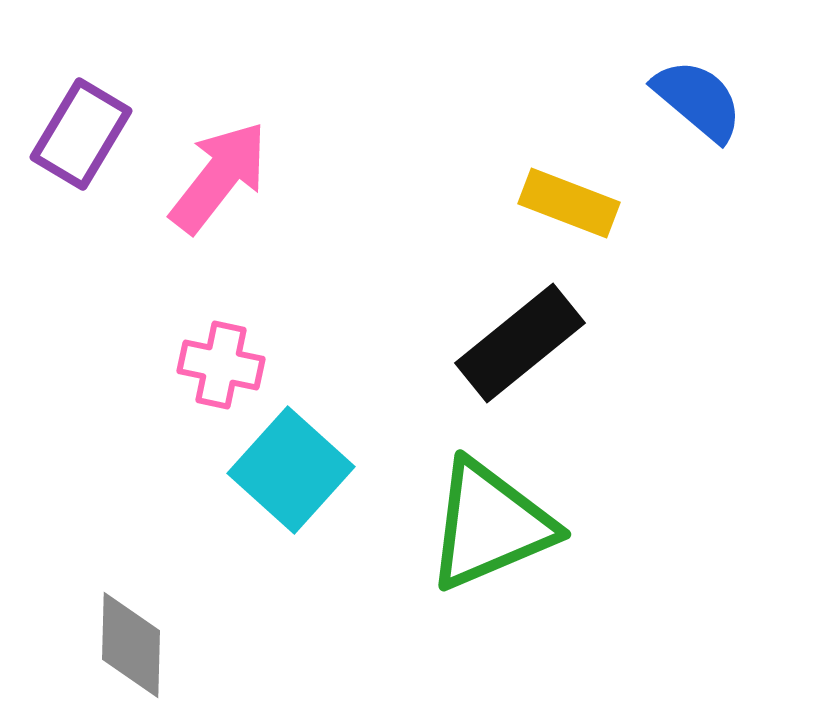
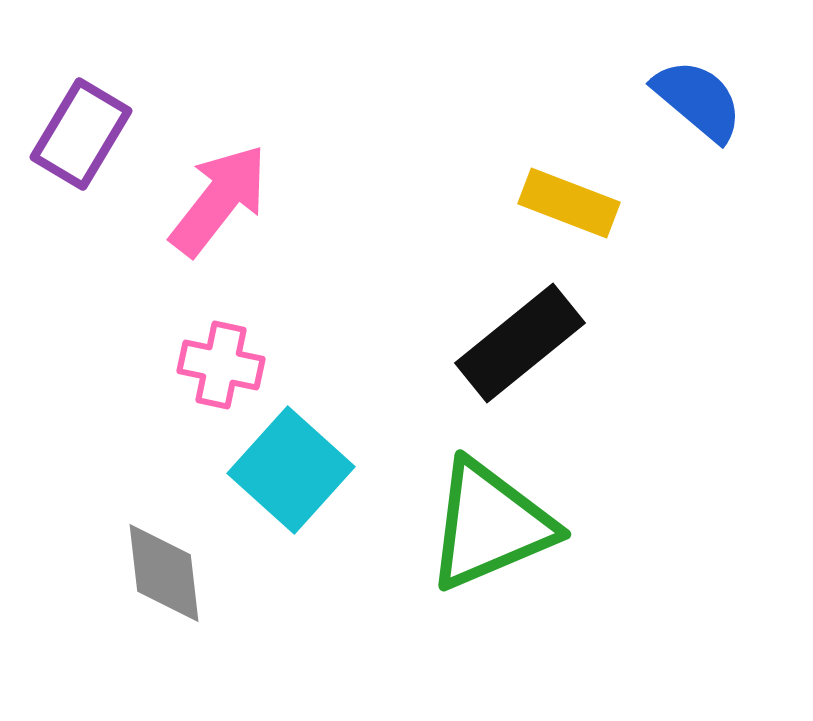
pink arrow: moved 23 px down
gray diamond: moved 33 px right, 72 px up; rotated 8 degrees counterclockwise
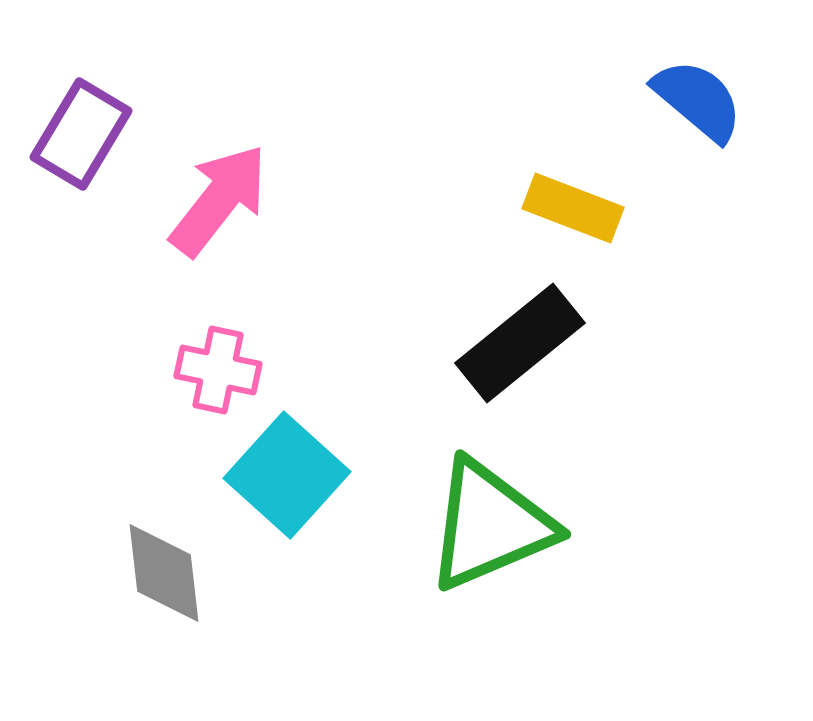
yellow rectangle: moved 4 px right, 5 px down
pink cross: moved 3 px left, 5 px down
cyan square: moved 4 px left, 5 px down
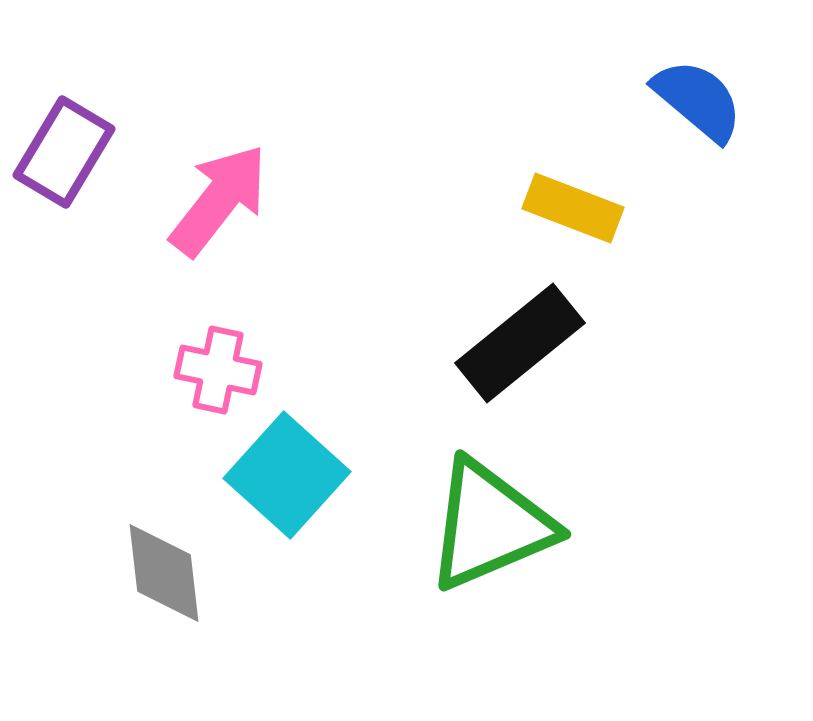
purple rectangle: moved 17 px left, 18 px down
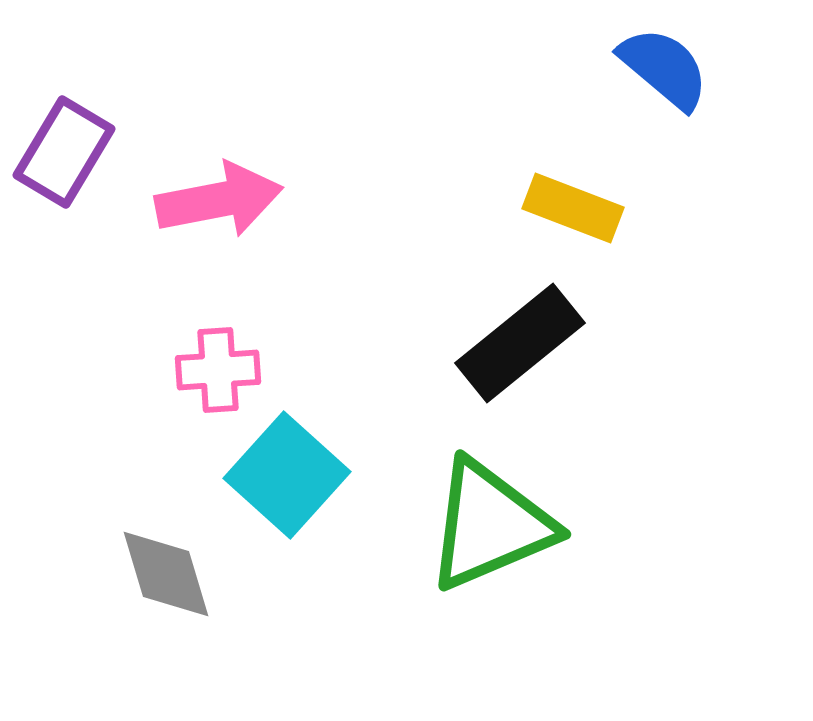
blue semicircle: moved 34 px left, 32 px up
pink arrow: rotated 41 degrees clockwise
pink cross: rotated 16 degrees counterclockwise
gray diamond: moved 2 px right, 1 px down; rotated 10 degrees counterclockwise
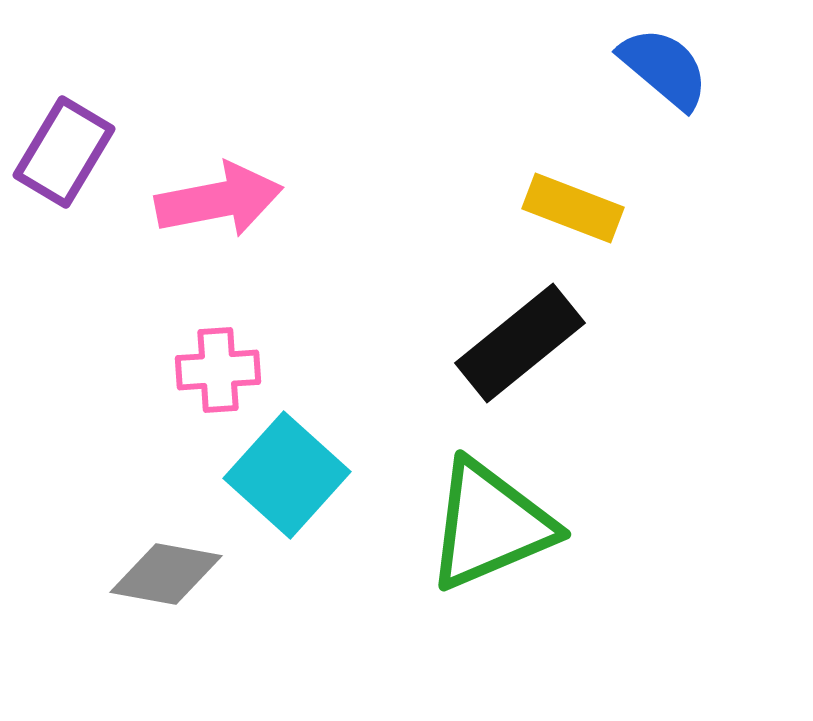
gray diamond: rotated 63 degrees counterclockwise
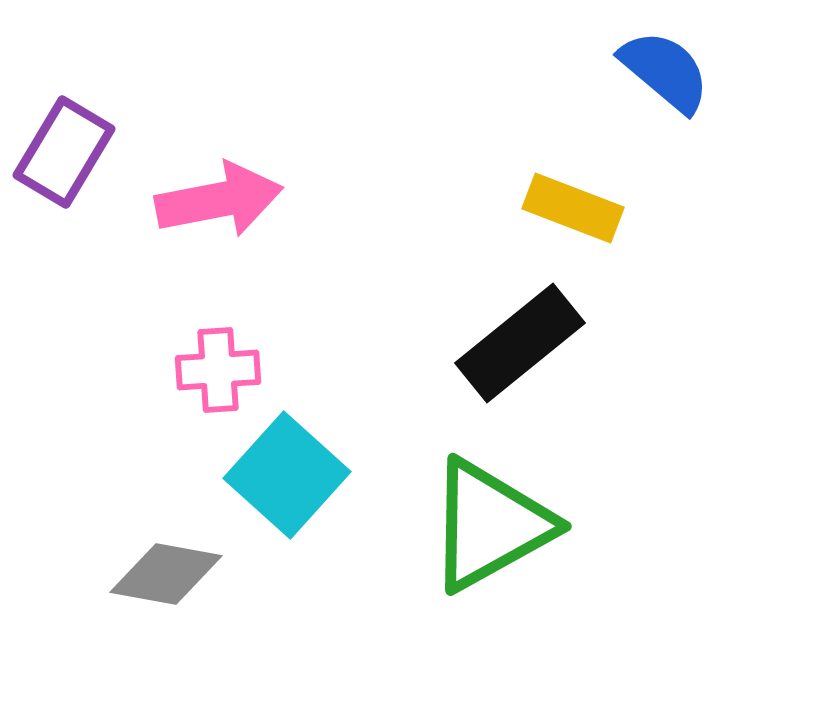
blue semicircle: moved 1 px right, 3 px down
green triangle: rotated 6 degrees counterclockwise
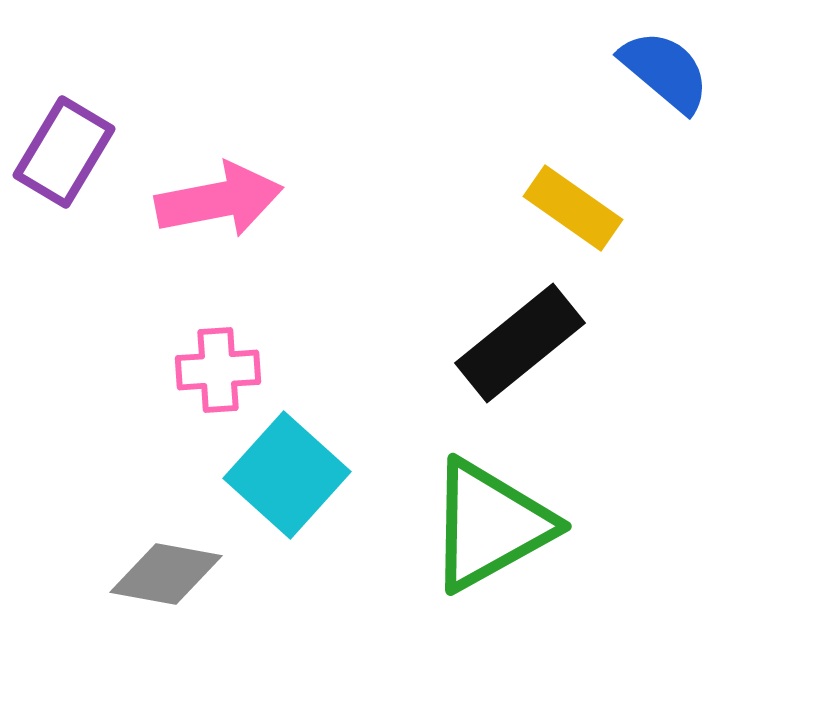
yellow rectangle: rotated 14 degrees clockwise
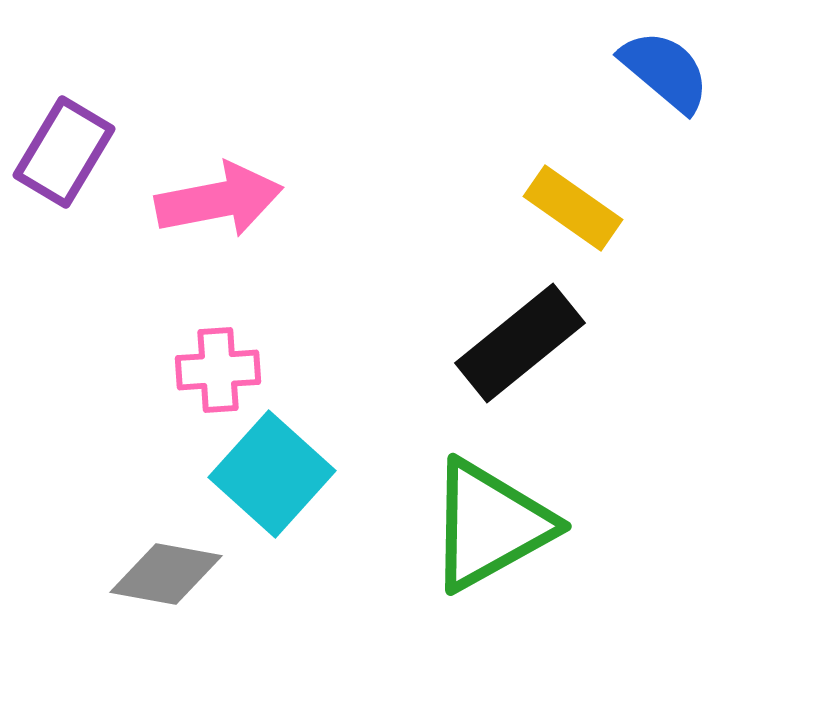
cyan square: moved 15 px left, 1 px up
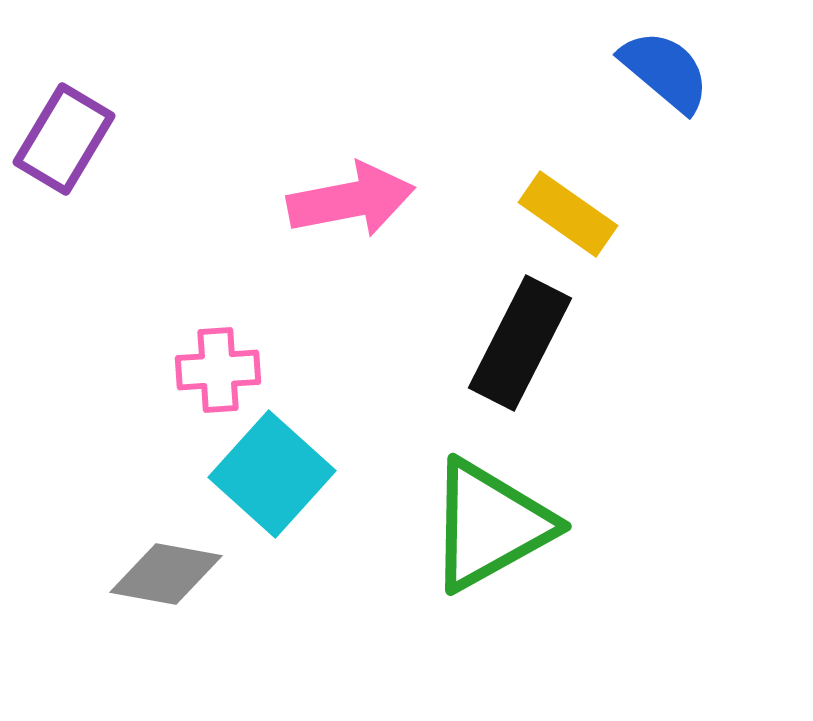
purple rectangle: moved 13 px up
pink arrow: moved 132 px right
yellow rectangle: moved 5 px left, 6 px down
black rectangle: rotated 24 degrees counterclockwise
